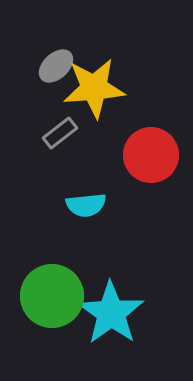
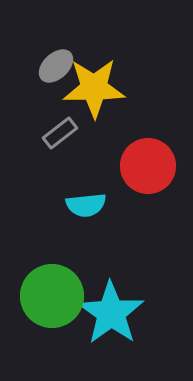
yellow star: rotated 4 degrees clockwise
red circle: moved 3 px left, 11 px down
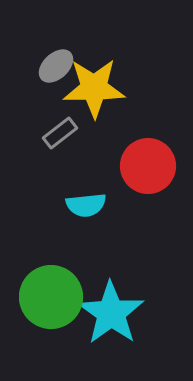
green circle: moved 1 px left, 1 px down
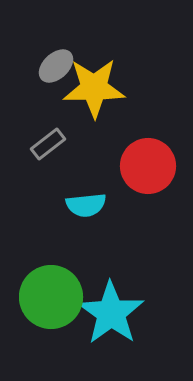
gray rectangle: moved 12 px left, 11 px down
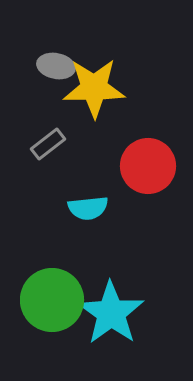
gray ellipse: rotated 54 degrees clockwise
cyan semicircle: moved 2 px right, 3 px down
green circle: moved 1 px right, 3 px down
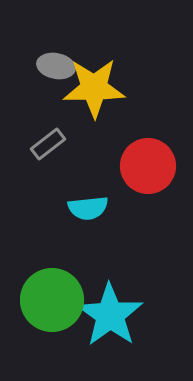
cyan star: moved 1 px left, 2 px down
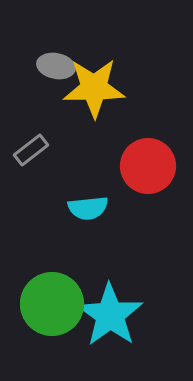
gray rectangle: moved 17 px left, 6 px down
green circle: moved 4 px down
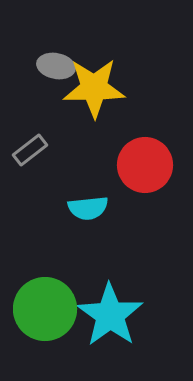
gray rectangle: moved 1 px left
red circle: moved 3 px left, 1 px up
green circle: moved 7 px left, 5 px down
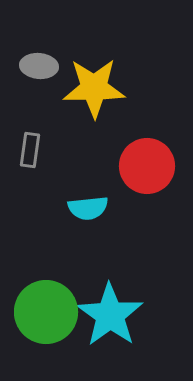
gray ellipse: moved 17 px left; rotated 6 degrees counterclockwise
gray rectangle: rotated 44 degrees counterclockwise
red circle: moved 2 px right, 1 px down
green circle: moved 1 px right, 3 px down
